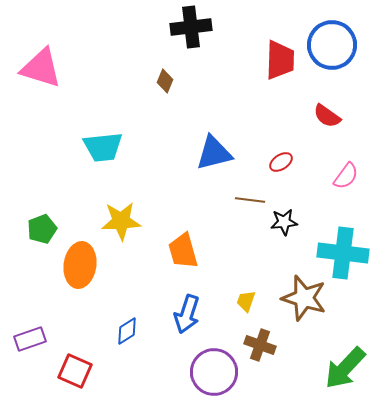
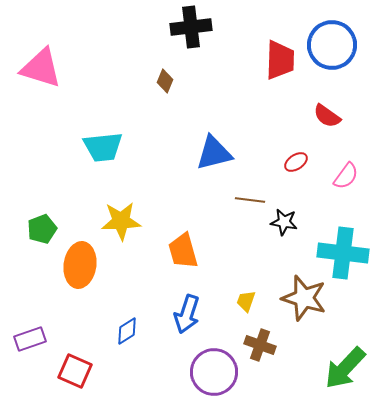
red ellipse: moved 15 px right
black star: rotated 16 degrees clockwise
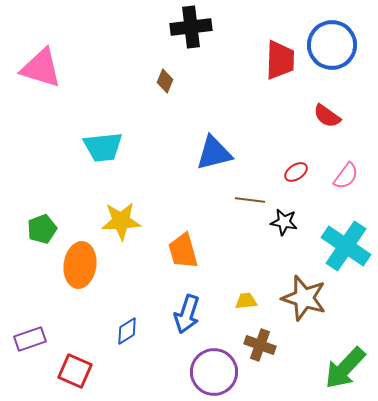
red ellipse: moved 10 px down
cyan cross: moved 3 px right, 7 px up; rotated 27 degrees clockwise
yellow trapezoid: rotated 65 degrees clockwise
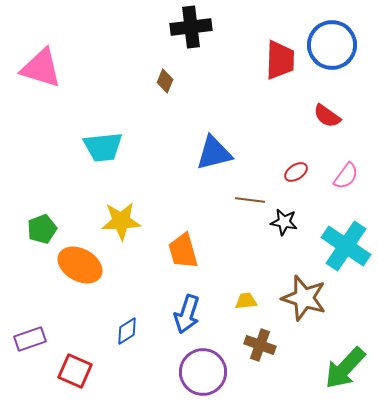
orange ellipse: rotated 69 degrees counterclockwise
purple circle: moved 11 px left
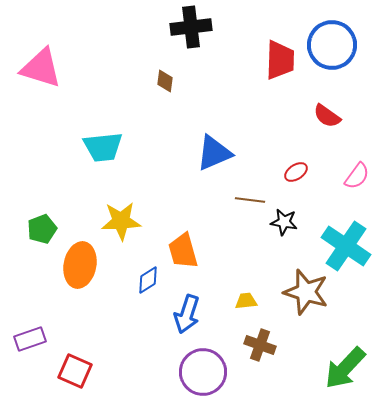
brown diamond: rotated 15 degrees counterclockwise
blue triangle: rotated 9 degrees counterclockwise
pink semicircle: moved 11 px right
orange ellipse: rotated 72 degrees clockwise
brown star: moved 2 px right, 6 px up
blue diamond: moved 21 px right, 51 px up
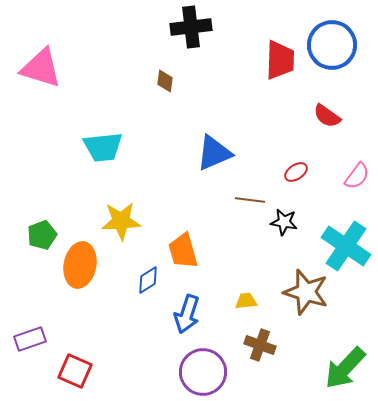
green pentagon: moved 6 px down
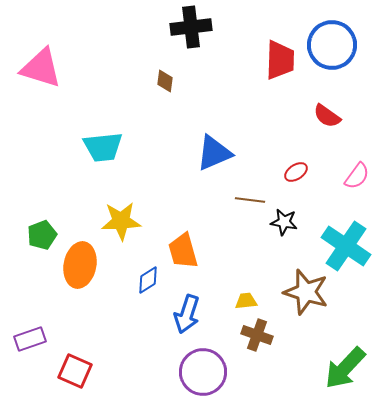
brown cross: moved 3 px left, 10 px up
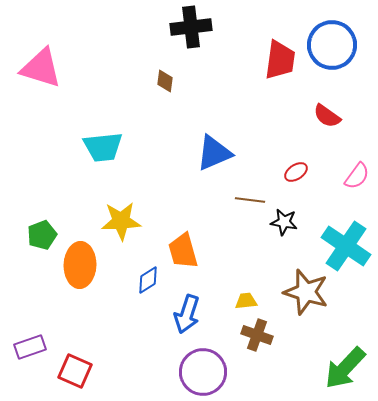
red trapezoid: rotated 6 degrees clockwise
orange ellipse: rotated 9 degrees counterclockwise
purple rectangle: moved 8 px down
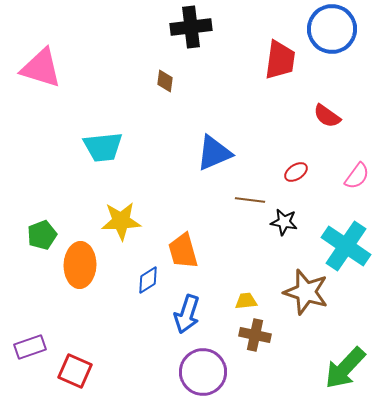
blue circle: moved 16 px up
brown cross: moved 2 px left; rotated 8 degrees counterclockwise
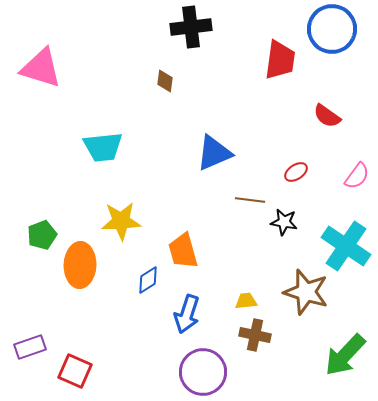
green arrow: moved 13 px up
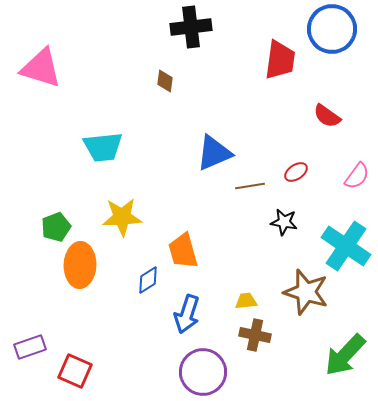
brown line: moved 14 px up; rotated 16 degrees counterclockwise
yellow star: moved 1 px right, 4 px up
green pentagon: moved 14 px right, 8 px up
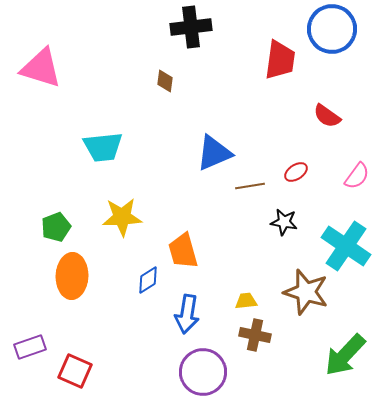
orange ellipse: moved 8 px left, 11 px down
blue arrow: rotated 9 degrees counterclockwise
